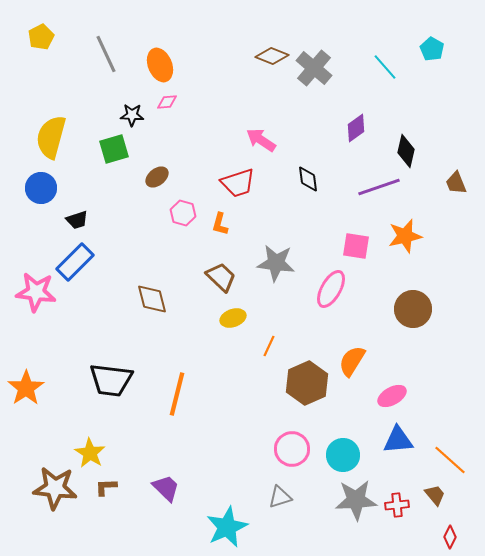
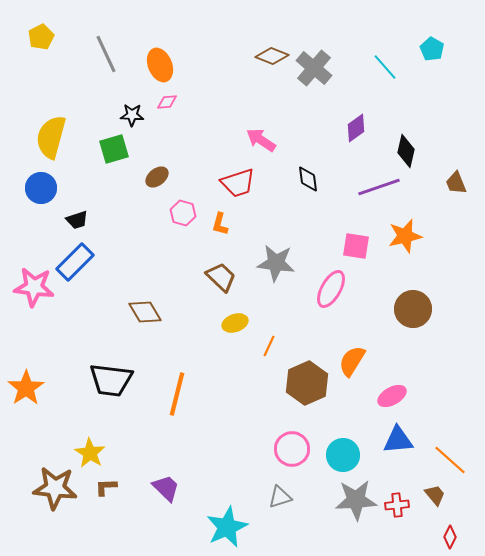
pink star at (36, 292): moved 2 px left, 5 px up
brown diamond at (152, 299): moved 7 px left, 13 px down; rotated 16 degrees counterclockwise
yellow ellipse at (233, 318): moved 2 px right, 5 px down
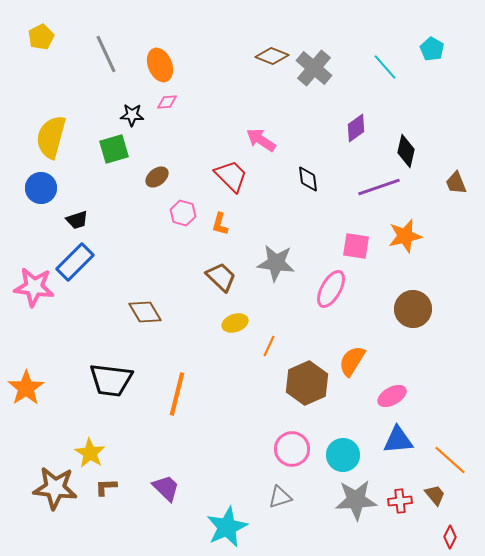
red trapezoid at (238, 183): moved 7 px left, 7 px up; rotated 117 degrees counterclockwise
red cross at (397, 505): moved 3 px right, 4 px up
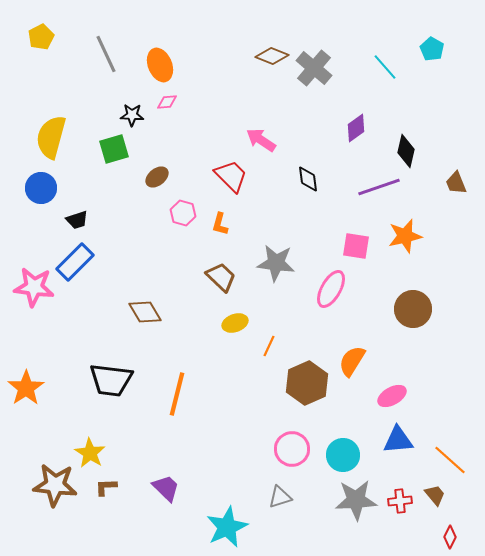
brown star at (55, 488): moved 3 px up
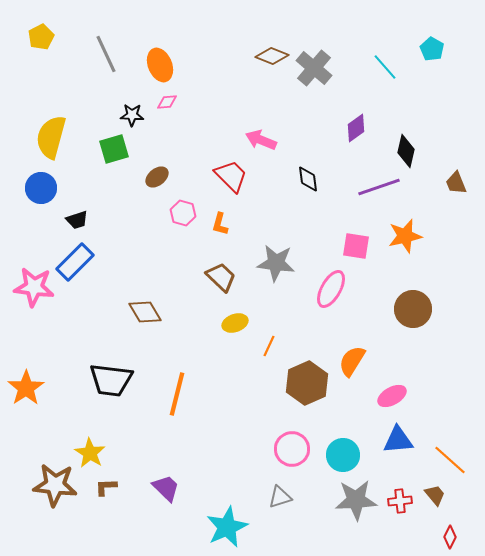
pink arrow at (261, 140): rotated 12 degrees counterclockwise
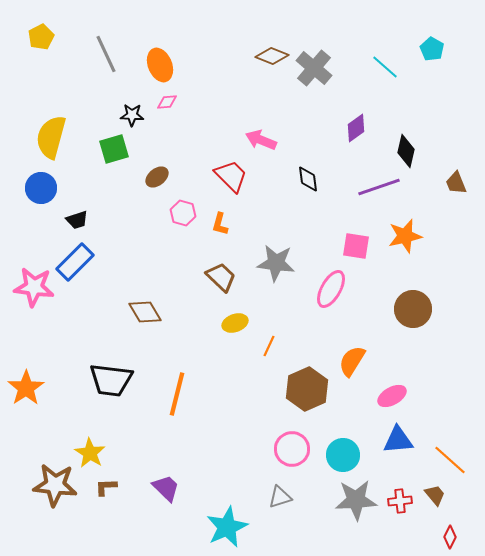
cyan line at (385, 67): rotated 8 degrees counterclockwise
brown hexagon at (307, 383): moved 6 px down
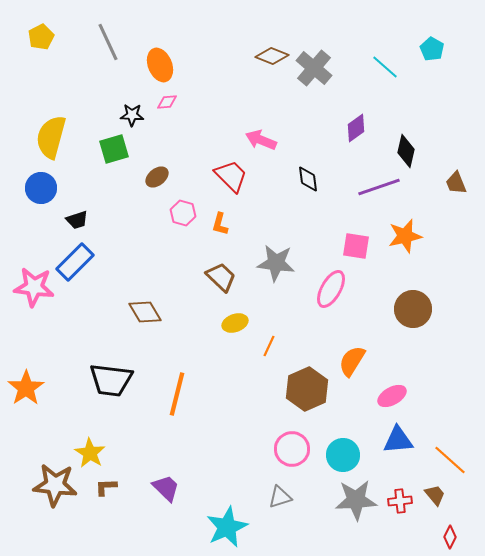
gray line at (106, 54): moved 2 px right, 12 px up
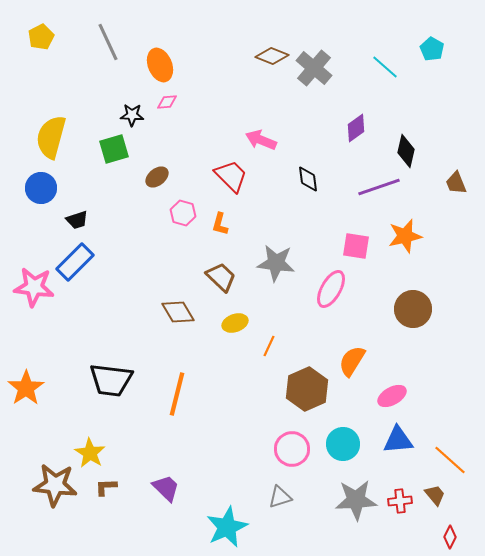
brown diamond at (145, 312): moved 33 px right
cyan circle at (343, 455): moved 11 px up
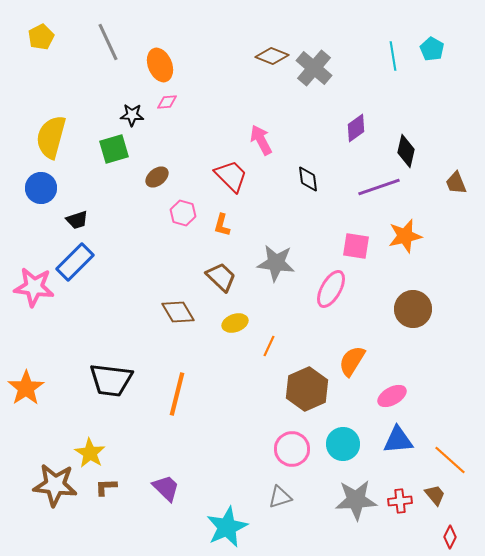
cyan line at (385, 67): moved 8 px right, 11 px up; rotated 40 degrees clockwise
pink arrow at (261, 140): rotated 40 degrees clockwise
orange L-shape at (220, 224): moved 2 px right, 1 px down
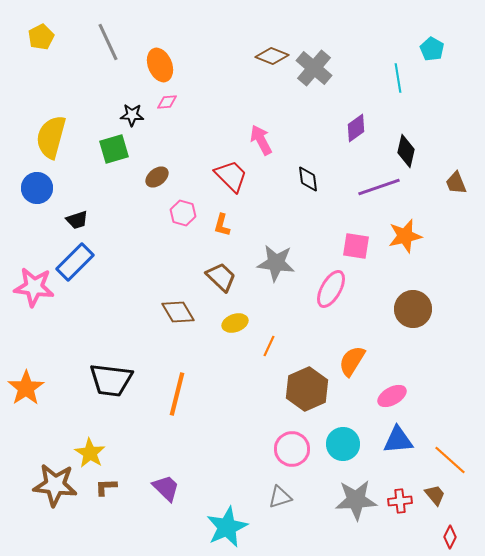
cyan line at (393, 56): moved 5 px right, 22 px down
blue circle at (41, 188): moved 4 px left
